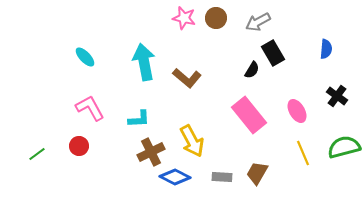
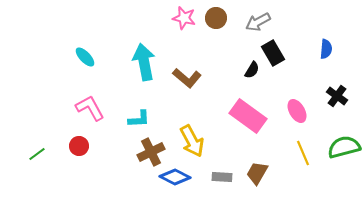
pink rectangle: moved 1 px left, 1 px down; rotated 15 degrees counterclockwise
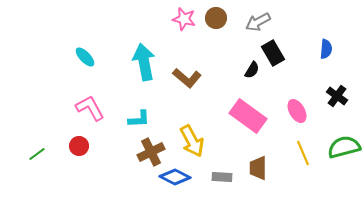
pink star: moved 1 px down
brown trapezoid: moved 1 px right, 5 px up; rotated 30 degrees counterclockwise
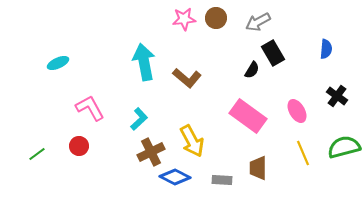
pink star: rotated 20 degrees counterclockwise
cyan ellipse: moved 27 px left, 6 px down; rotated 70 degrees counterclockwise
cyan L-shape: rotated 40 degrees counterclockwise
gray rectangle: moved 3 px down
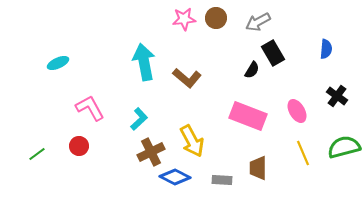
pink rectangle: rotated 15 degrees counterclockwise
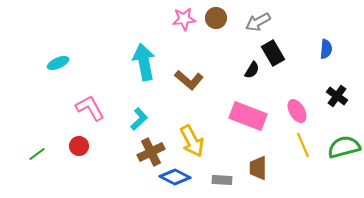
brown L-shape: moved 2 px right, 2 px down
yellow line: moved 8 px up
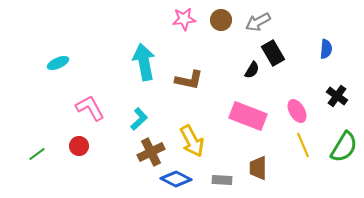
brown circle: moved 5 px right, 2 px down
brown L-shape: rotated 28 degrees counterclockwise
green semicircle: rotated 136 degrees clockwise
blue diamond: moved 1 px right, 2 px down
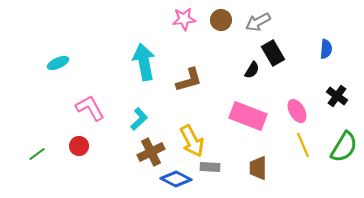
brown L-shape: rotated 28 degrees counterclockwise
gray rectangle: moved 12 px left, 13 px up
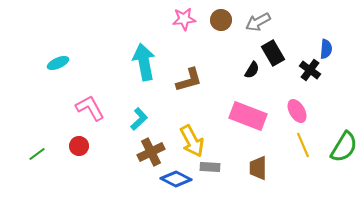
black cross: moved 27 px left, 26 px up
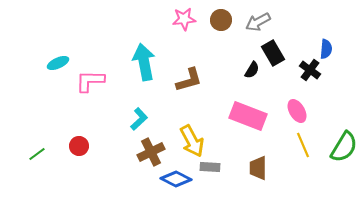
pink L-shape: moved 27 px up; rotated 60 degrees counterclockwise
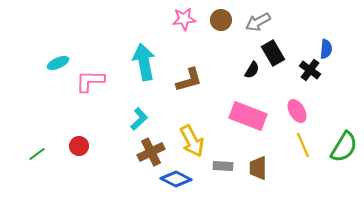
gray rectangle: moved 13 px right, 1 px up
